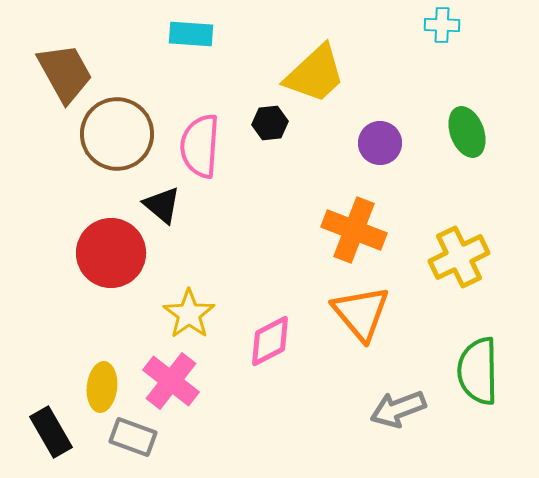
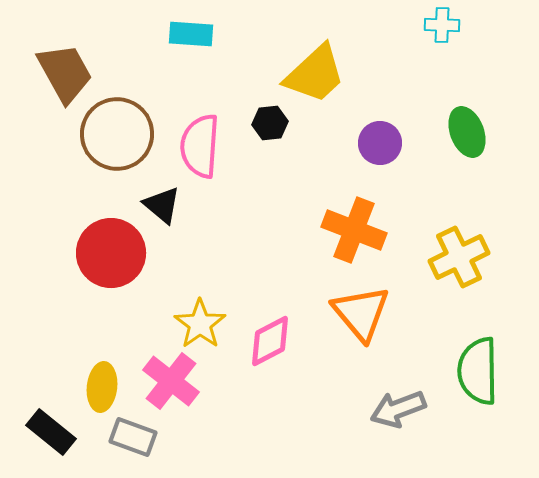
yellow star: moved 11 px right, 10 px down
black rectangle: rotated 21 degrees counterclockwise
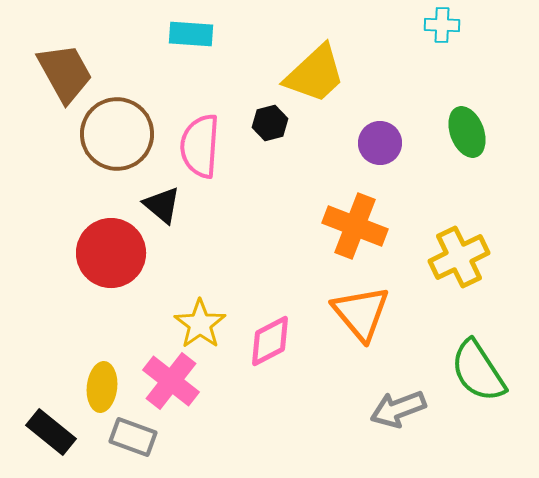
black hexagon: rotated 8 degrees counterclockwise
orange cross: moved 1 px right, 4 px up
green semicircle: rotated 32 degrees counterclockwise
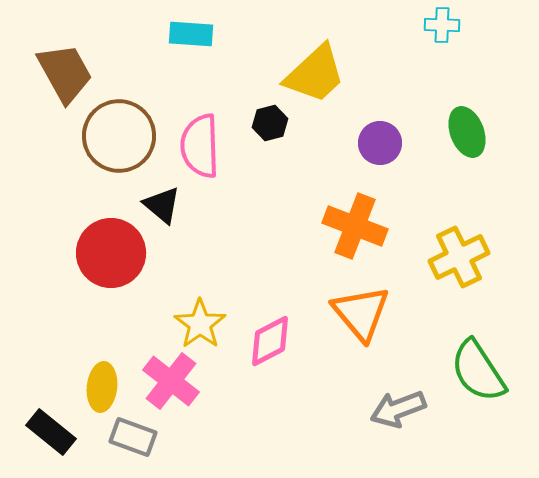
brown circle: moved 2 px right, 2 px down
pink semicircle: rotated 6 degrees counterclockwise
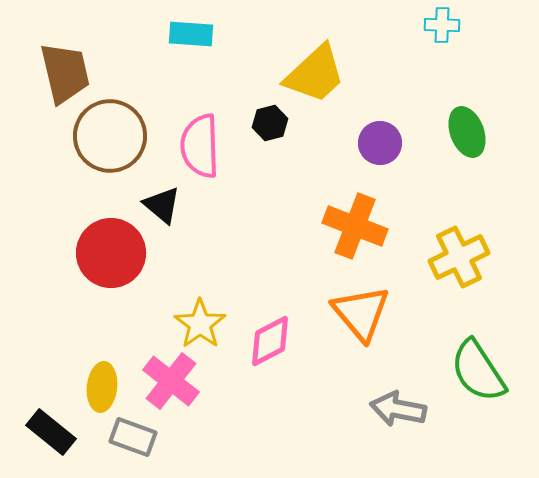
brown trapezoid: rotated 16 degrees clockwise
brown circle: moved 9 px left
gray arrow: rotated 32 degrees clockwise
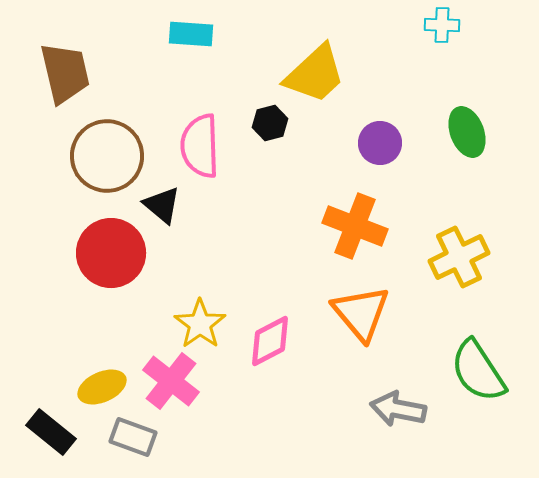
brown circle: moved 3 px left, 20 px down
yellow ellipse: rotated 60 degrees clockwise
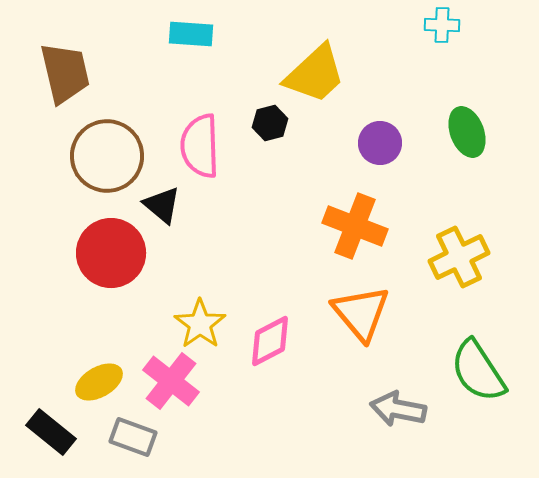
yellow ellipse: moved 3 px left, 5 px up; rotated 6 degrees counterclockwise
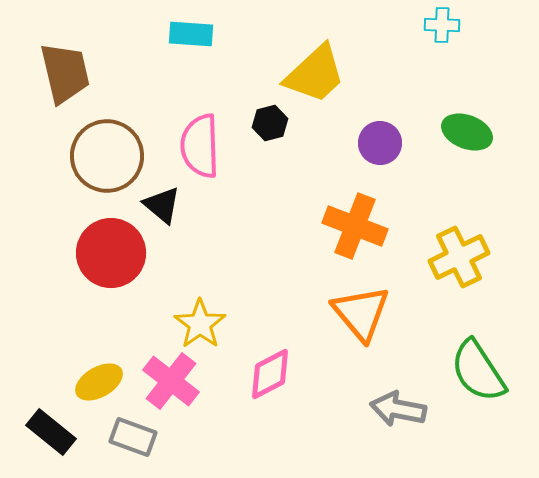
green ellipse: rotated 48 degrees counterclockwise
pink diamond: moved 33 px down
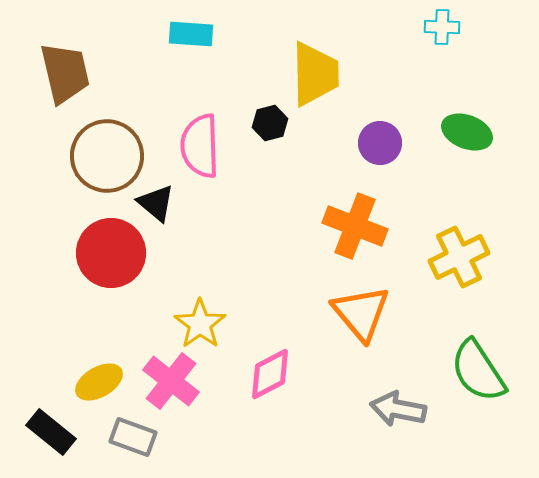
cyan cross: moved 2 px down
yellow trapezoid: rotated 48 degrees counterclockwise
black triangle: moved 6 px left, 2 px up
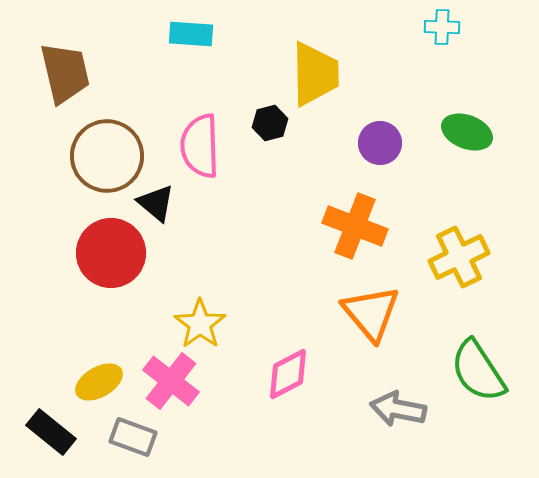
orange triangle: moved 10 px right
pink diamond: moved 18 px right
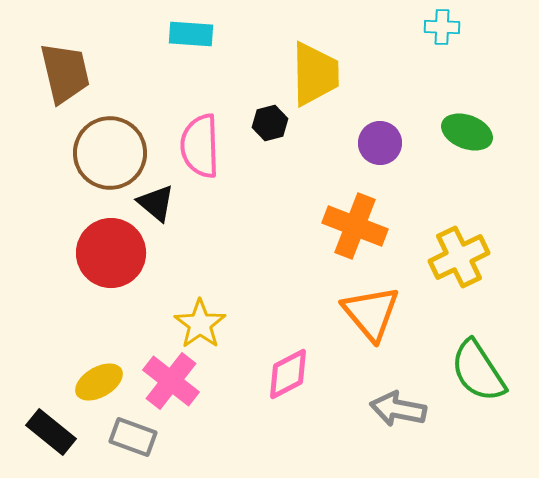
brown circle: moved 3 px right, 3 px up
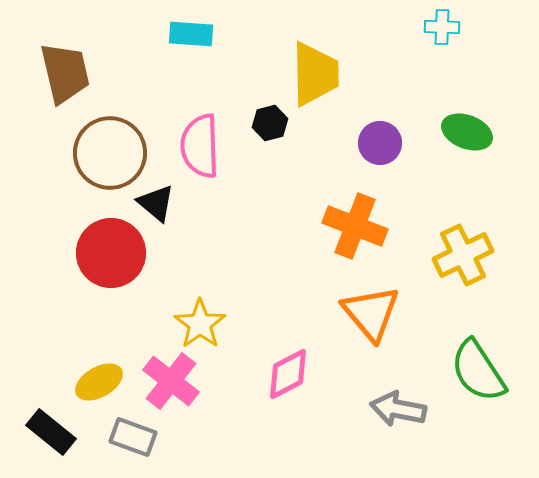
yellow cross: moved 4 px right, 2 px up
